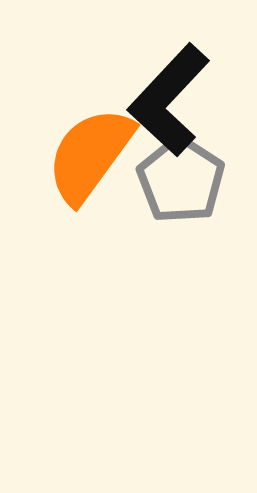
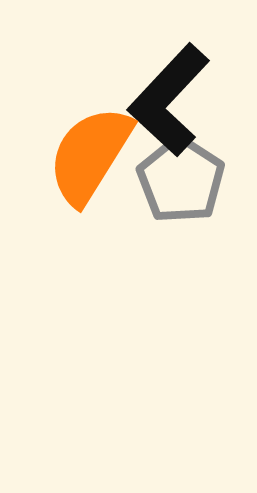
orange semicircle: rotated 4 degrees counterclockwise
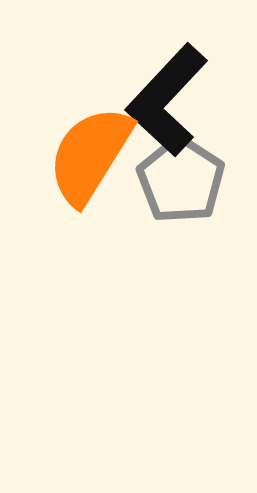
black L-shape: moved 2 px left
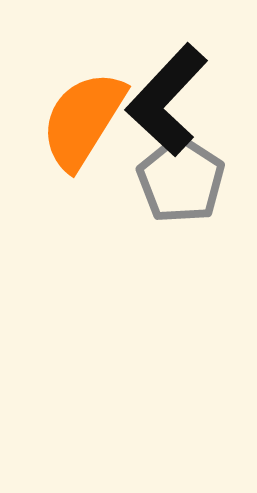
orange semicircle: moved 7 px left, 35 px up
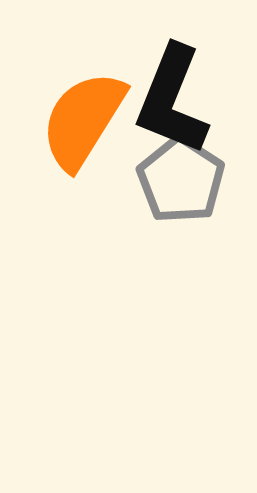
black L-shape: moved 5 px right; rotated 21 degrees counterclockwise
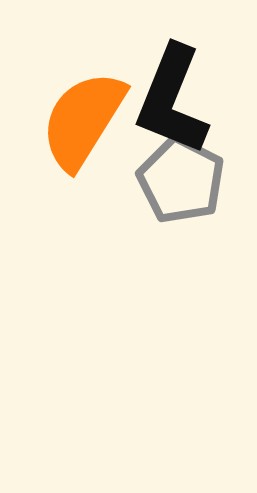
gray pentagon: rotated 6 degrees counterclockwise
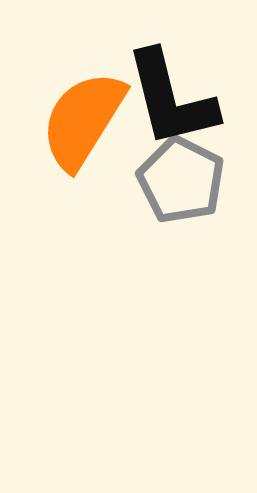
black L-shape: moved 1 px left, 1 px up; rotated 36 degrees counterclockwise
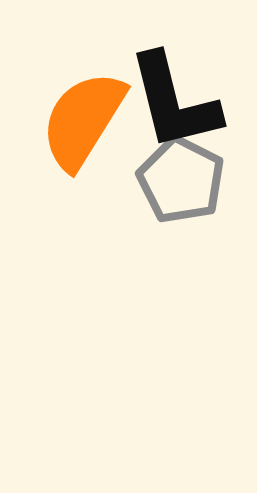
black L-shape: moved 3 px right, 3 px down
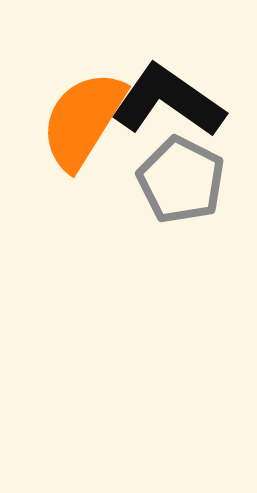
black L-shape: moved 6 px left, 1 px up; rotated 139 degrees clockwise
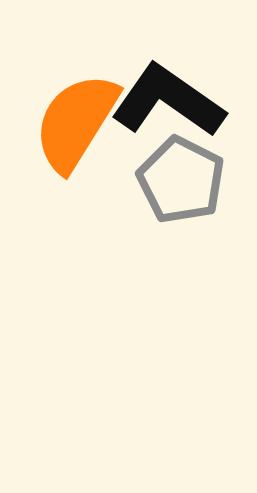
orange semicircle: moved 7 px left, 2 px down
